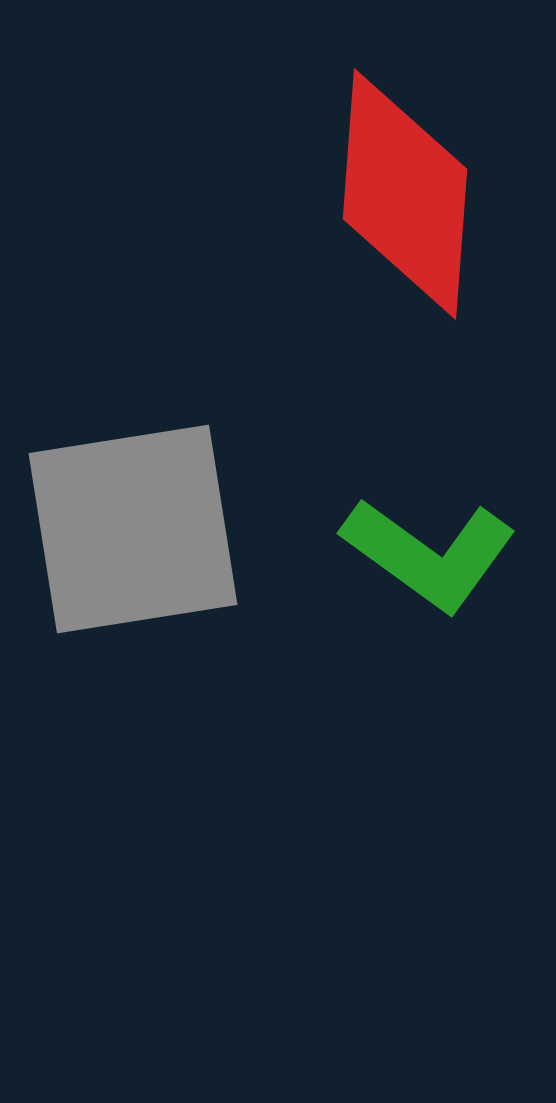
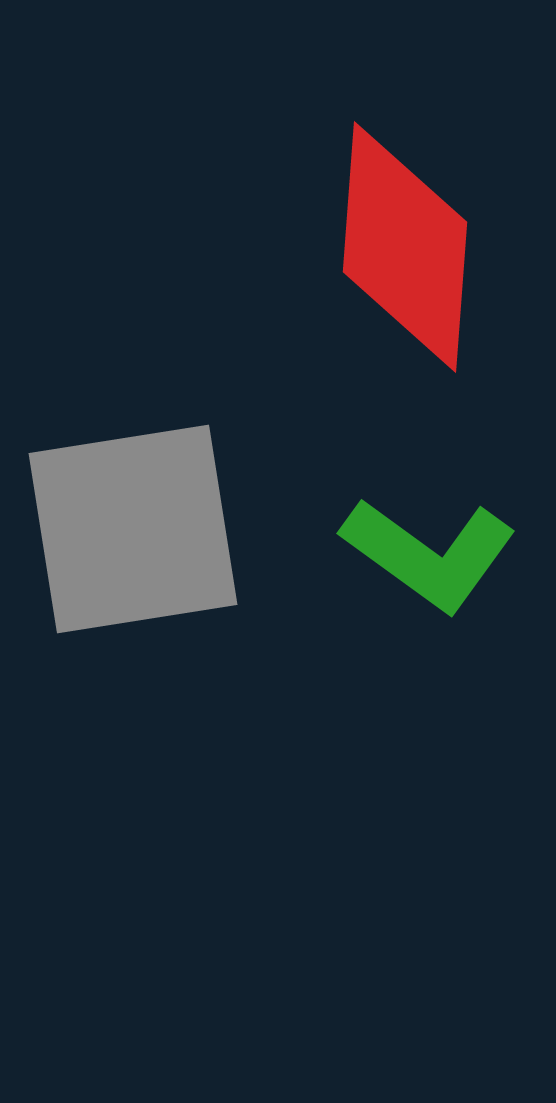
red diamond: moved 53 px down
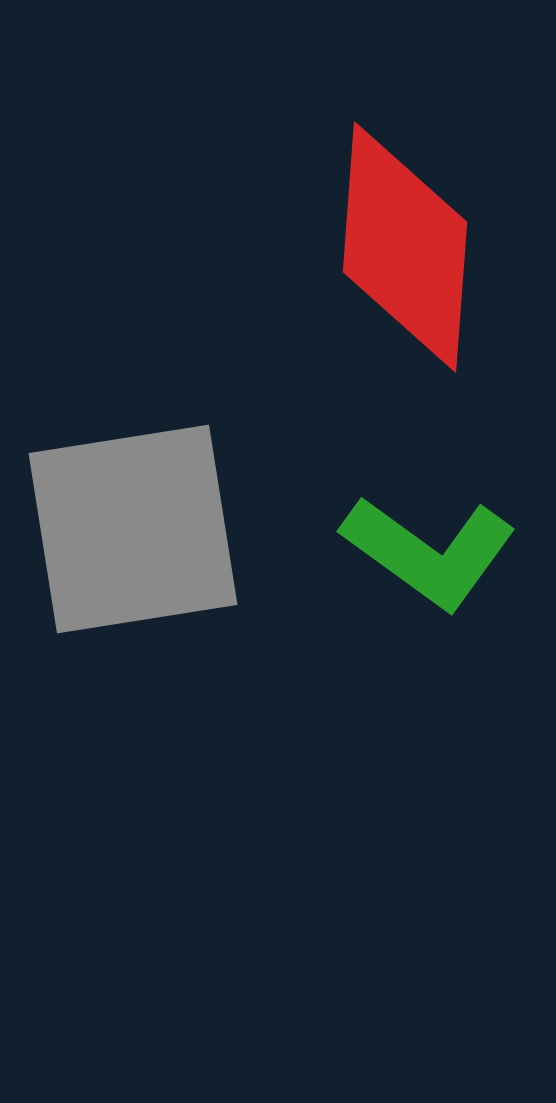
green L-shape: moved 2 px up
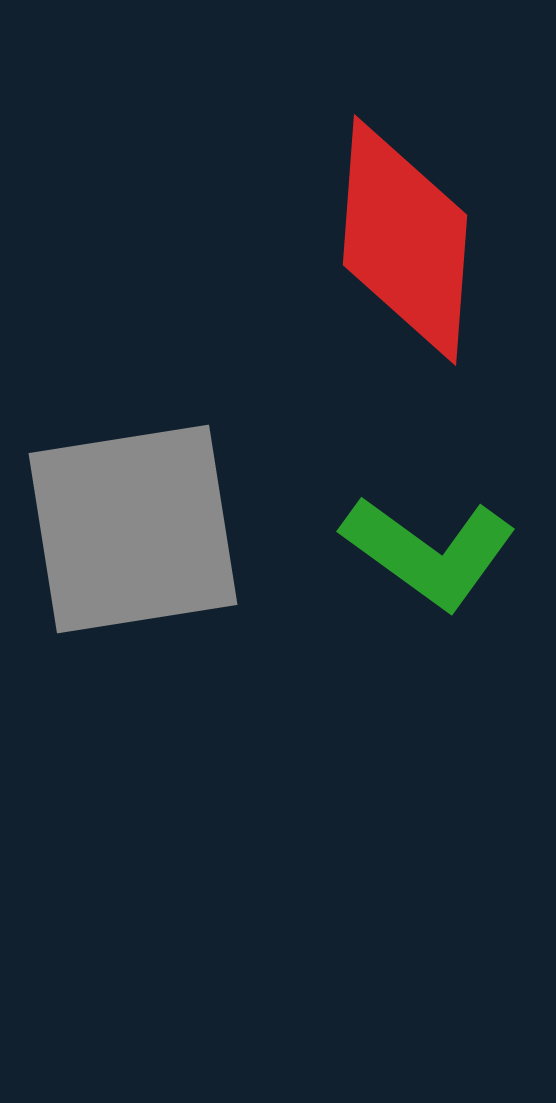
red diamond: moved 7 px up
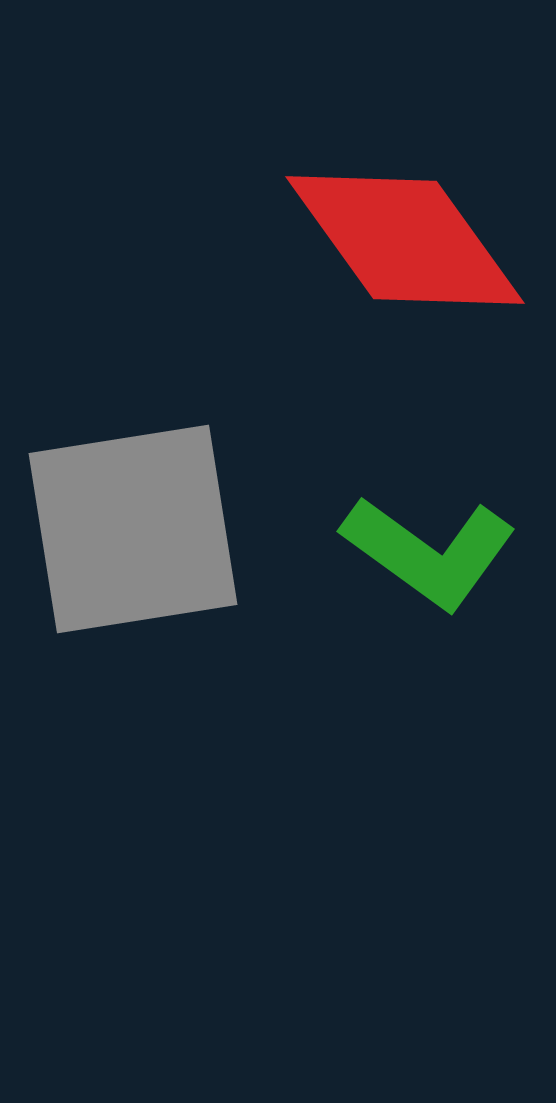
red diamond: rotated 40 degrees counterclockwise
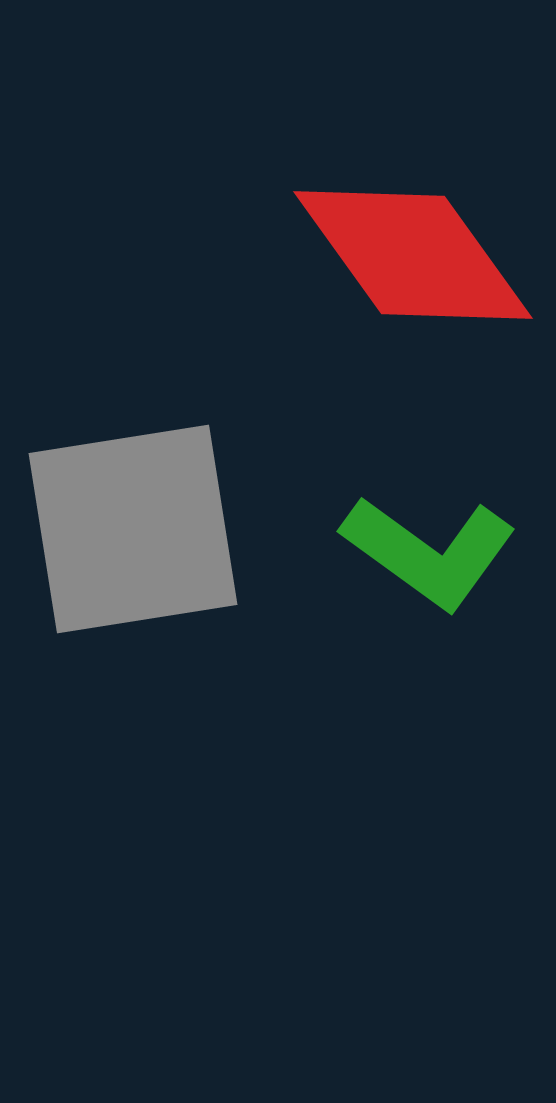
red diamond: moved 8 px right, 15 px down
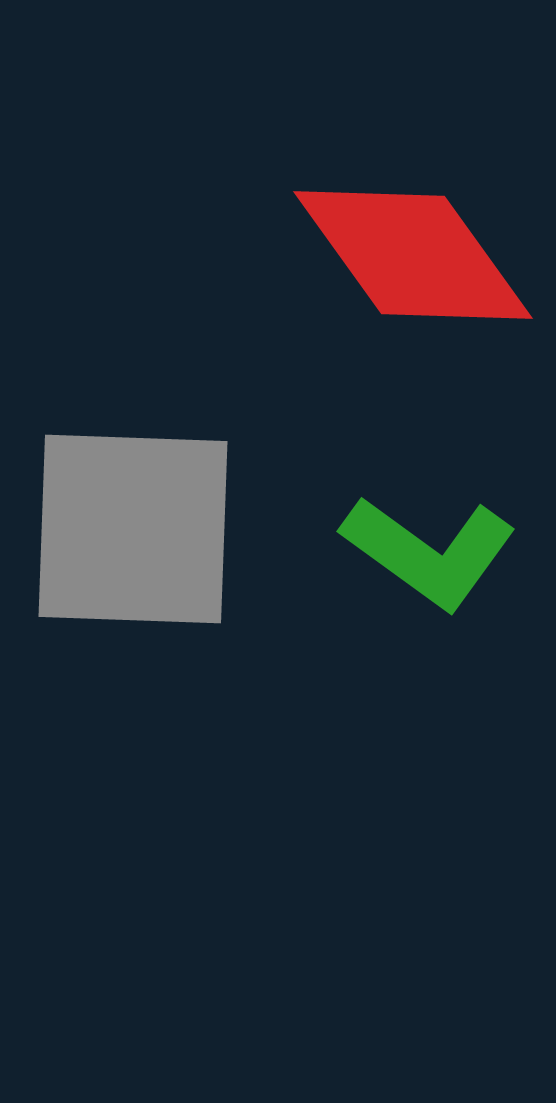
gray square: rotated 11 degrees clockwise
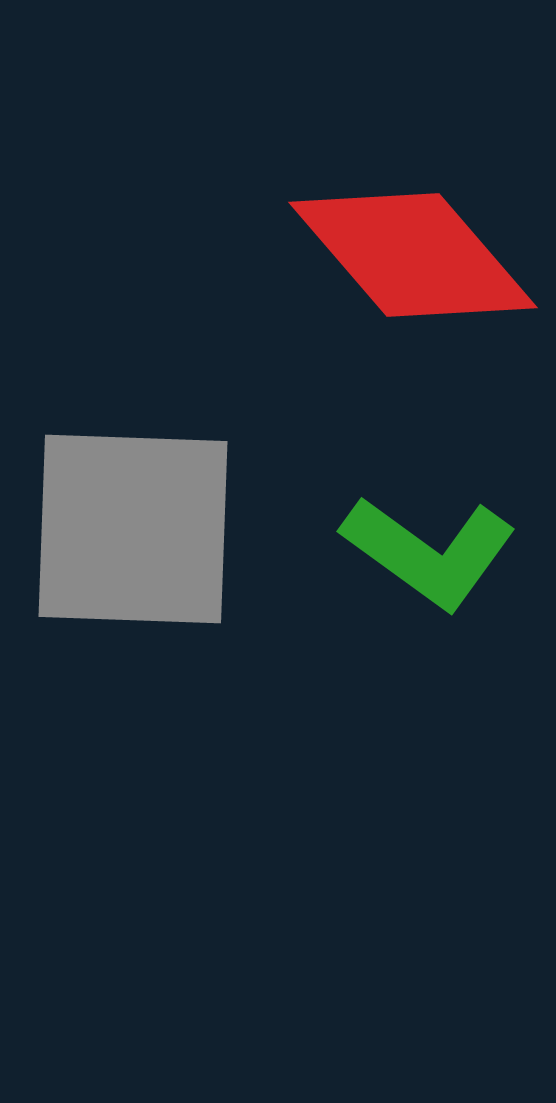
red diamond: rotated 5 degrees counterclockwise
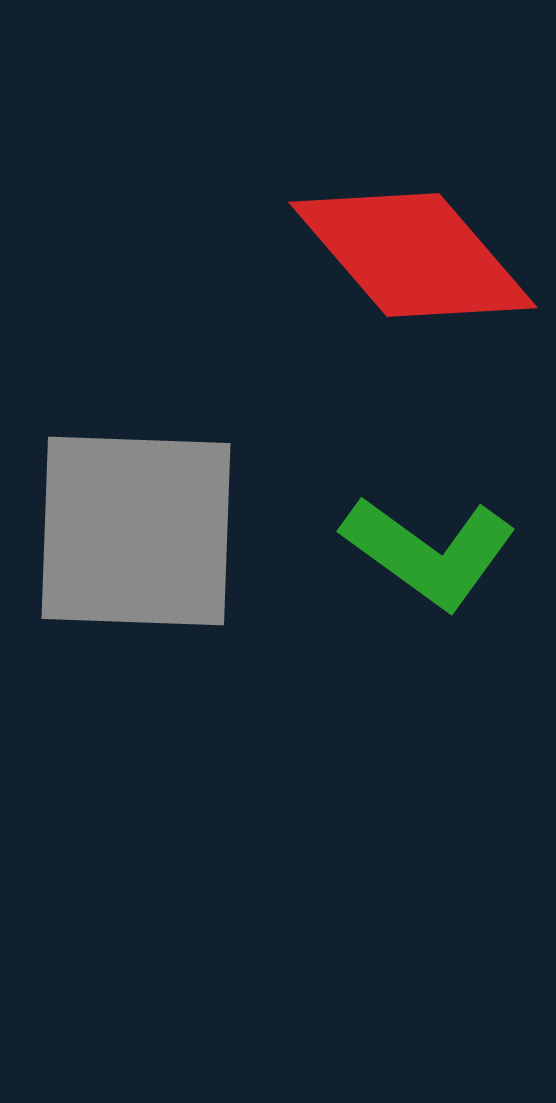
gray square: moved 3 px right, 2 px down
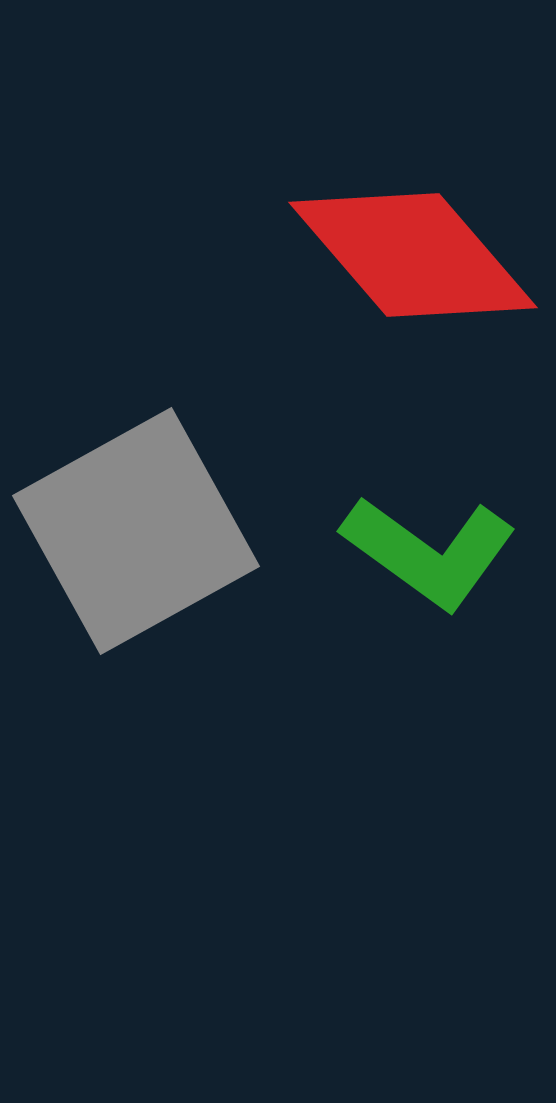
gray square: rotated 31 degrees counterclockwise
